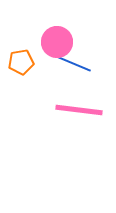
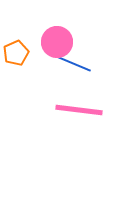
orange pentagon: moved 5 px left, 9 px up; rotated 15 degrees counterclockwise
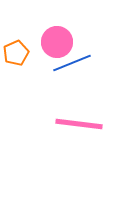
blue line: rotated 45 degrees counterclockwise
pink line: moved 14 px down
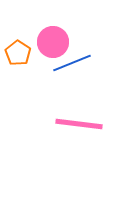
pink circle: moved 4 px left
orange pentagon: moved 2 px right; rotated 15 degrees counterclockwise
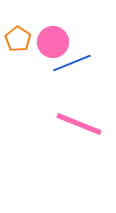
orange pentagon: moved 14 px up
pink line: rotated 15 degrees clockwise
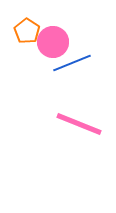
orange pentagon: moved 9 px right, 8 px up
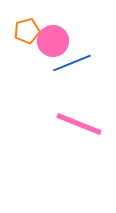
orange pentagon: rotated 25 degrees clockwise
pink circle: moved 1 px up
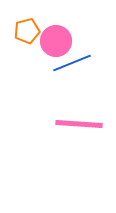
pink circle: moved 3 px right
pink line: rotated 18 degrees counterclockwise
